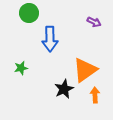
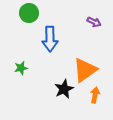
orange arrow: rotated 14 degrees clockwise
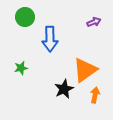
green circle: moved 4 px left, 4 px down
purple arrow: rotated 48 degrees counterclockwise
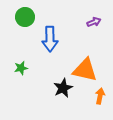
orange triangle: rotated 48 degrees clockwise
black star: moved 1 px left, 1 px up
orange arrow: moved 5 px right, 1 px down
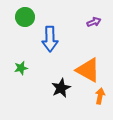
orange triangle: moved 3 px right; rotated 16 degrees clockwise
black star: moved 2 px left
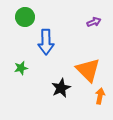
blue arrow: moved 4 px left, 3 px down
orange triangle: rotated 16 degrees clockwise
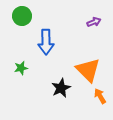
green circle: moved 3 px left, 1 px up
orange arrow: rotated 42 degrees counterclockwise
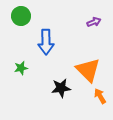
green circle: moved 1 px left
black star: rotated 18 degrees clockwise
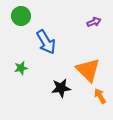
blue arrow: rotated 30 degrees counterclockwise
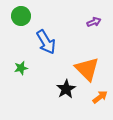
orange triangle: moved 1 px left, 1 px up
black star: moved 5 px right, 1 px down; rotated 24 degrees counterclockwise
orange arrow: moved 1 px down; rotated 84 degrees clockwise
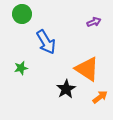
green circle: moved 1 px right, 2 px up
orange triangle: rotated 12 degrees counterclockwise
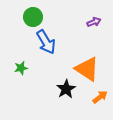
green circle: moved 11 px right, 3 px down
